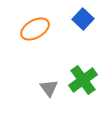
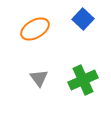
green cross: rotated 12 degrees clockwise
gray triangle: moved 10 px left, 10 px up
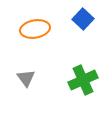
orange ellipse: rotated 20 degrees clockwise
gray triangle: moved 13 px left
